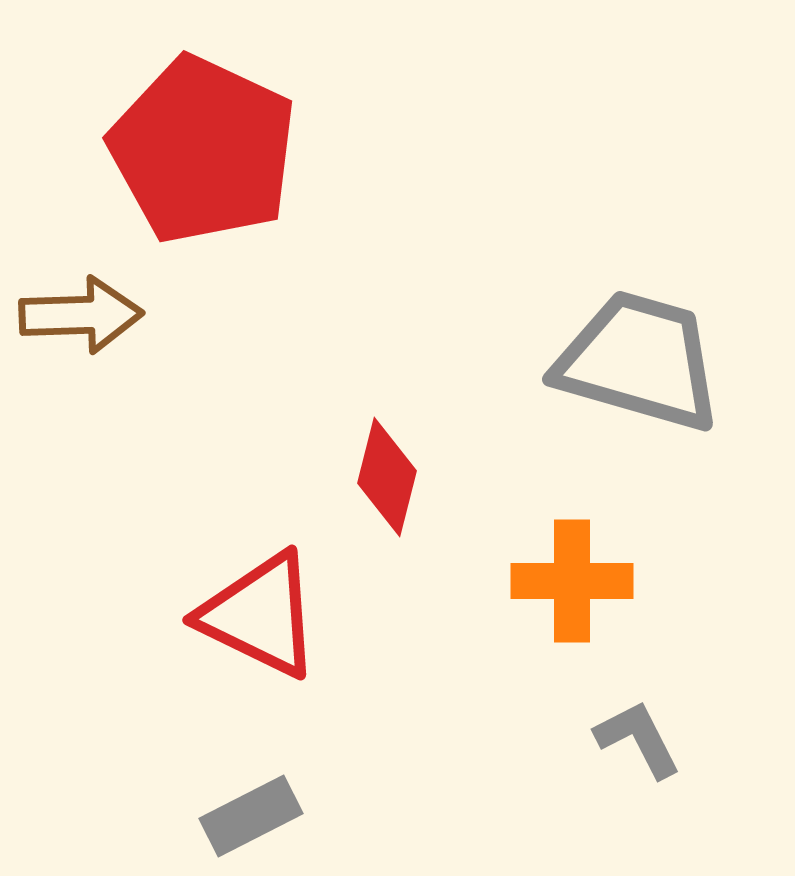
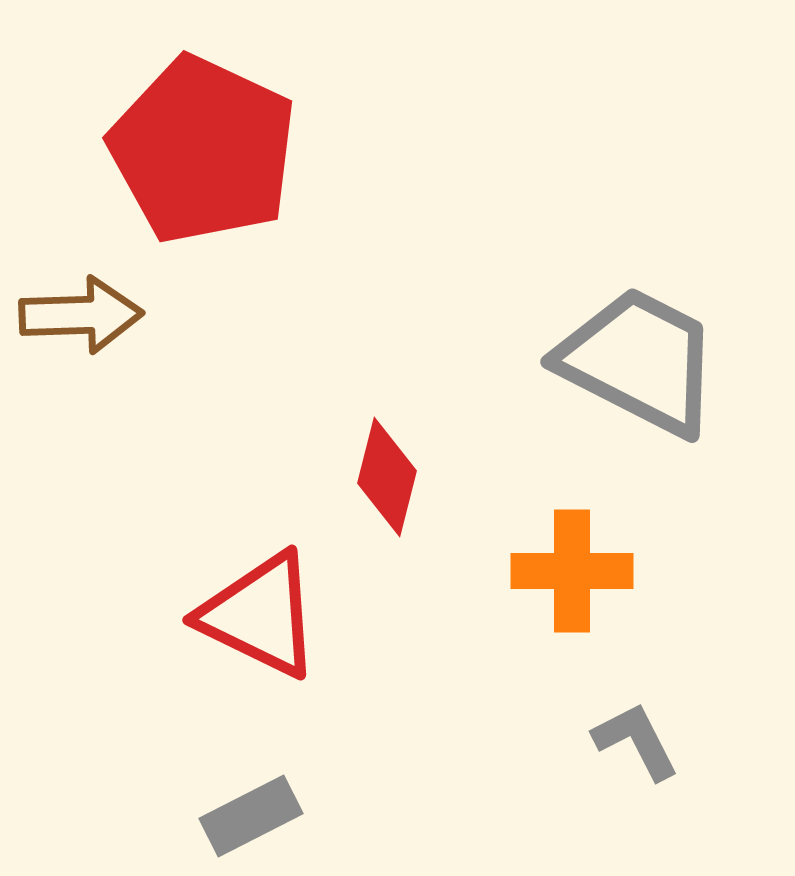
gray trapezoid: rotated 11 degrees clockwise
orange cross: moved 10 px up
gray L-shape: moved 2 px left, 2 px down
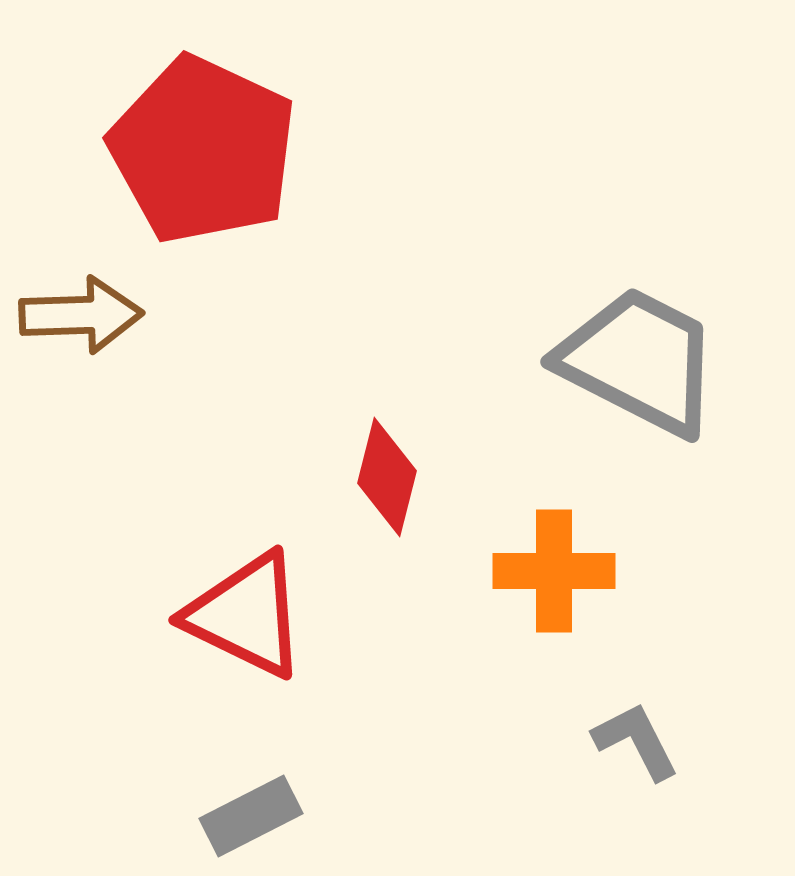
orange cross: moved 18 px left
red triangle: moved 14 px left
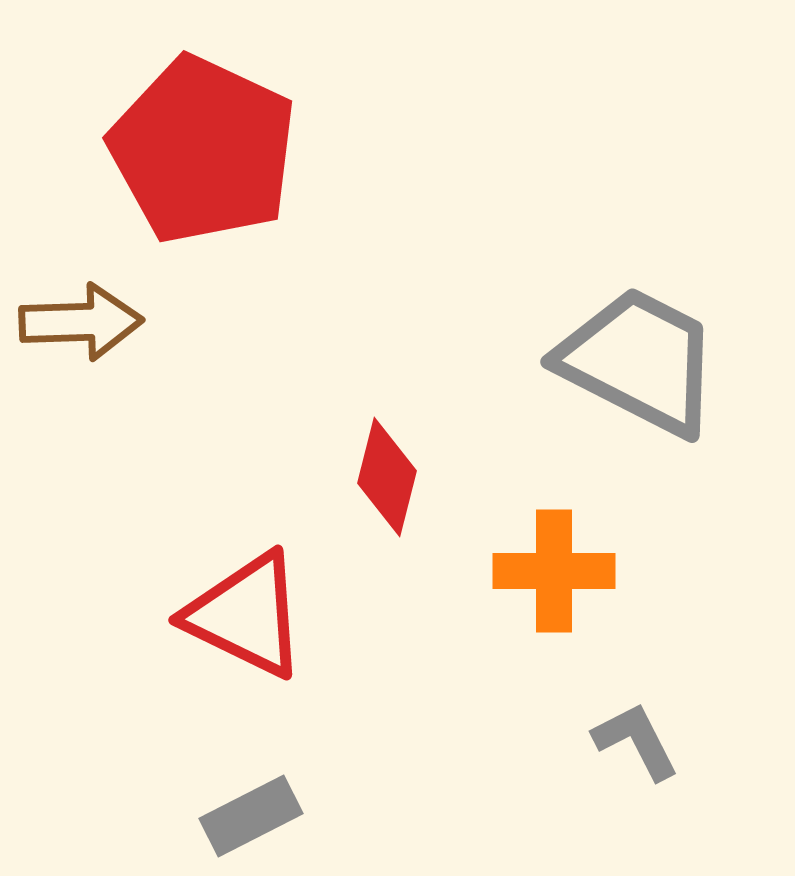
brown arrow: moved 7 px down
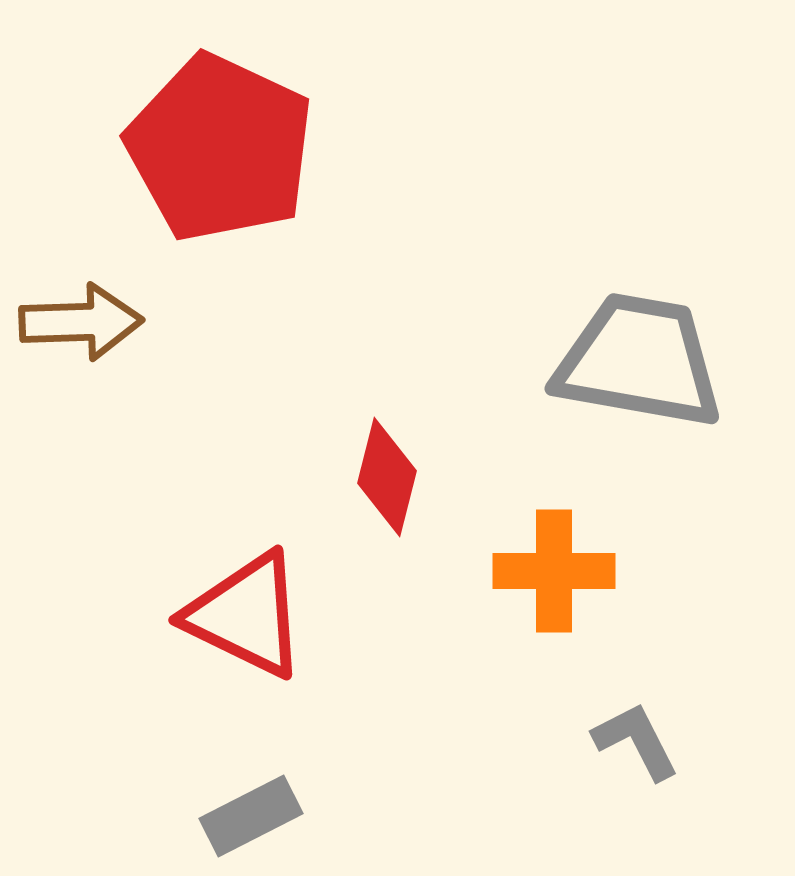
red pentagon: moved 17 px right, 2 px up
gray trapezoid: rotated 17 degrees counterclockwise
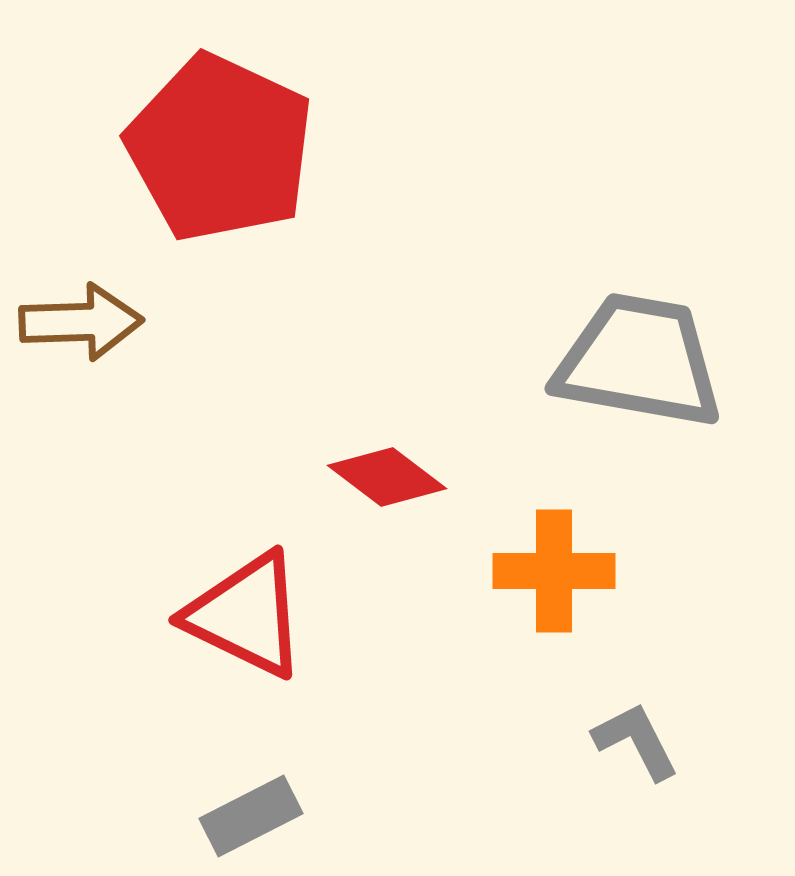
red diamond: rotated 67 degrees counterclockwise
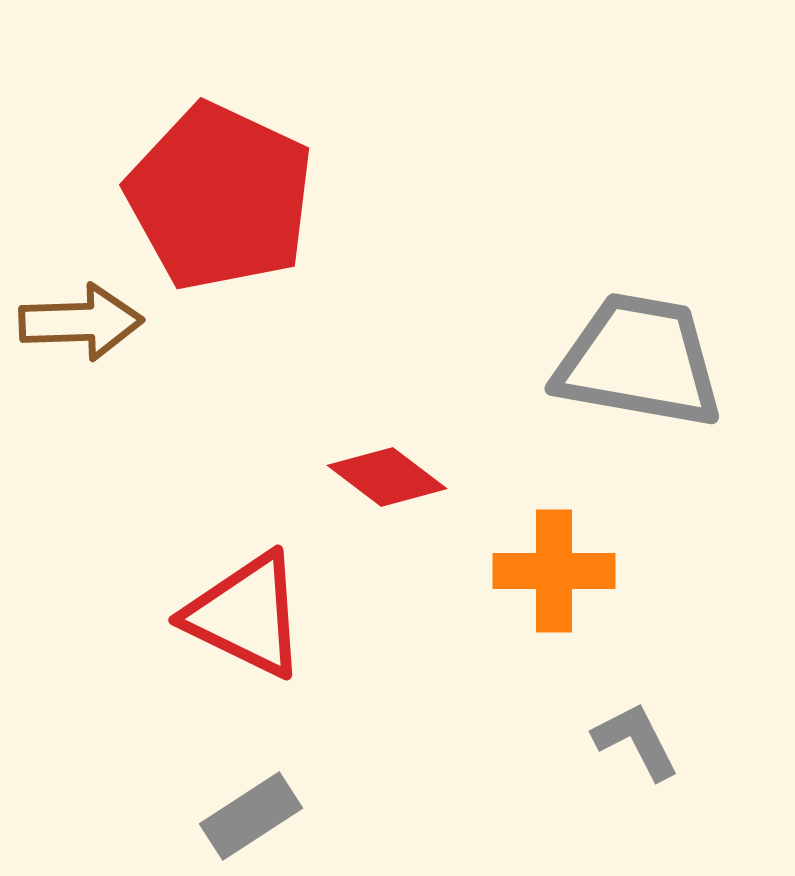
red pentagon: moved 49 px down
gray rectangle: rotated 6 degrees counterclockwise
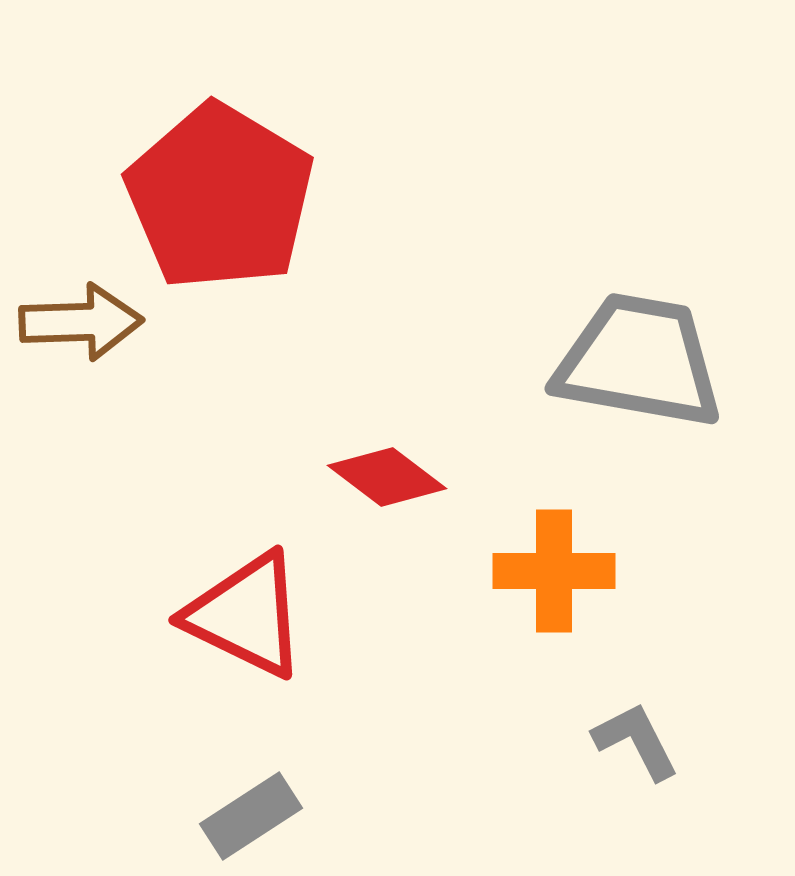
red pentagon: rotated 6 degrees clockwise
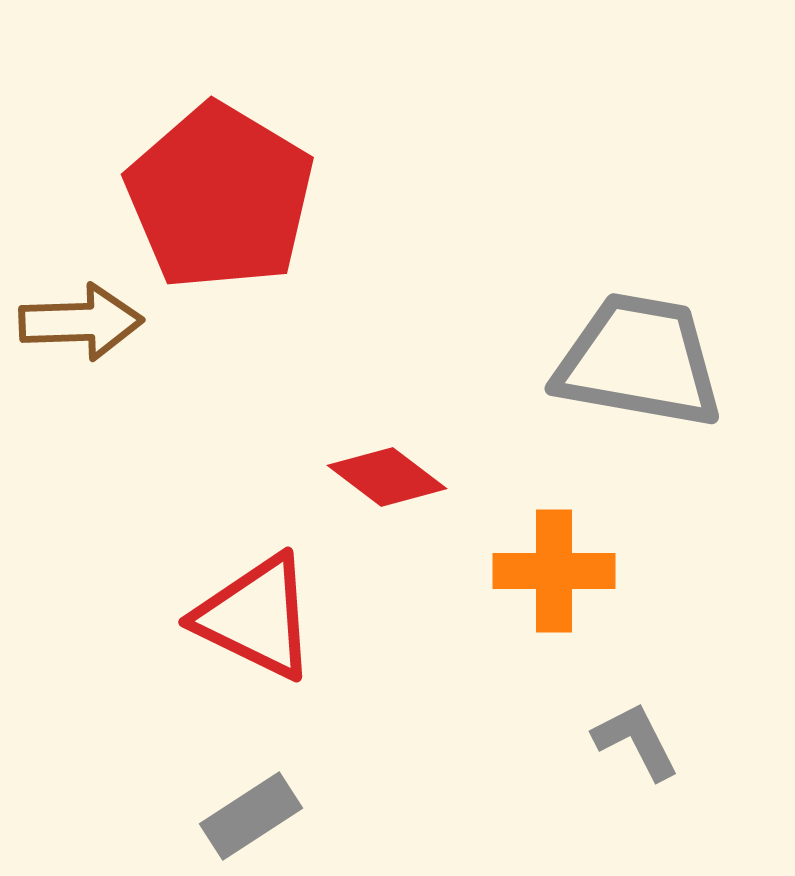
red triangle: moved 10 px right, 2 px down
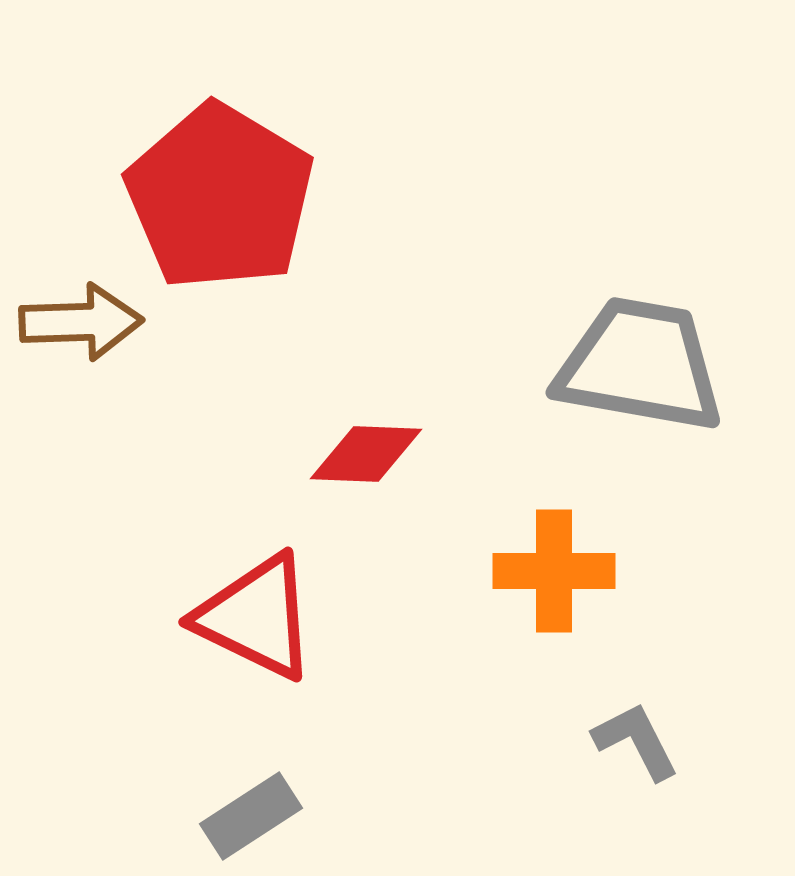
gray trapezoid: moved 1 px right, 4 px down
red diamond: moved 21 px left, 23 px up; rotated 35 degrees counterclockwise
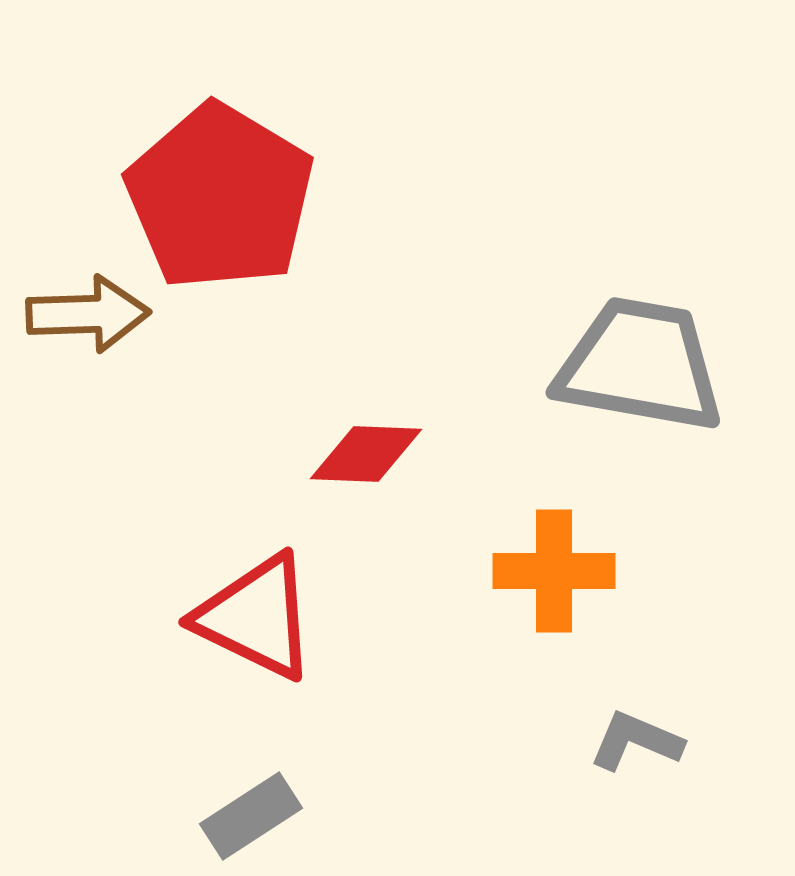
brown arrow: moved 7 px right, 8 px up
gray L-shape: rotated 40 degrees counterclockwise
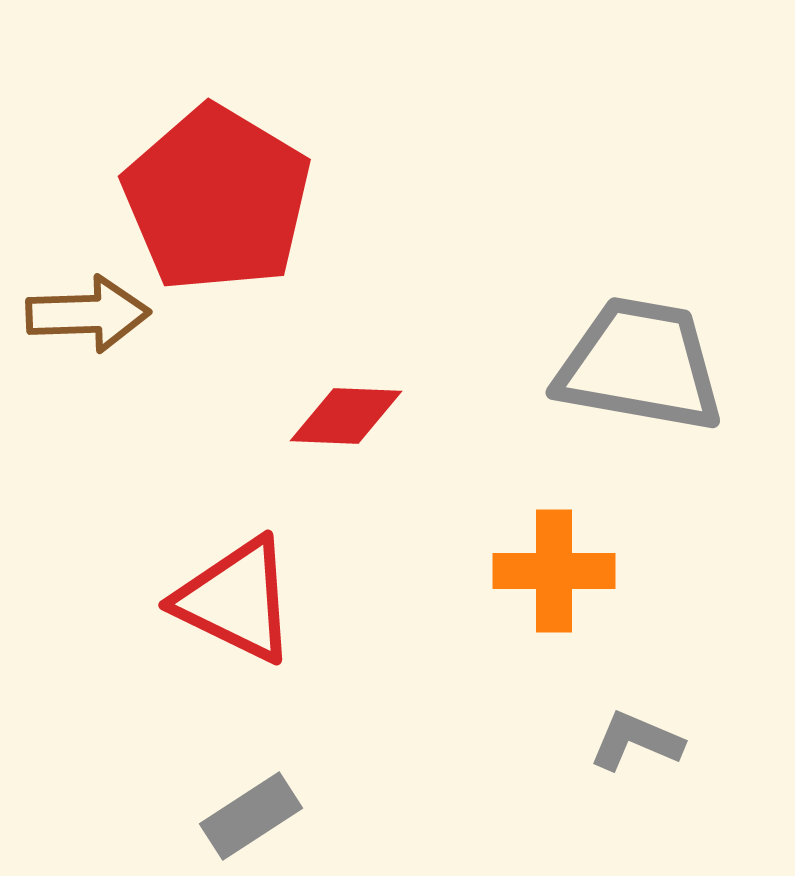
red pentagon: moved 3 px left, 2 px down
red diamond: moved 20 px left, 38 px up
red triangle: moved 20 px left, 17 px up
